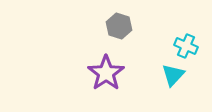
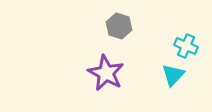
purple star: rotated 9 degrees counterclockwise
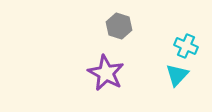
cyan triangle: moved 4 px right
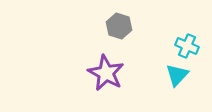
cyan cross: moved 1 px right
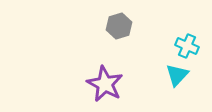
gray hexagon: rotated 25 degrees clockwise
purple star: moved 1 px left, 11 px down
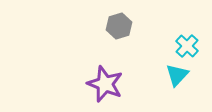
cyan cross: rotated 20 degrees clockwise
purple star: rotated 6 degrees counterclockwise
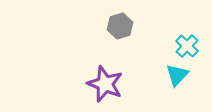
gray hexagon: moved 1 px right
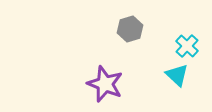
gray hexagon: moved 10 px right, 3 px down
cyan triangle: rotated 30 degrees counterclockwise
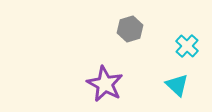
cyan triangle: moved 10 px down
purple star: rotated 6 degrees clockwise
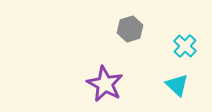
cyan cross: moved 2 px left
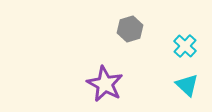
cyan triangle: moved 10 px right
